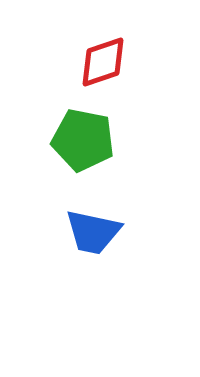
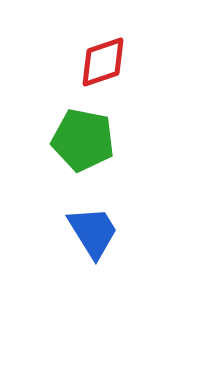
blue trapezoid: rotated 134 degrees counterclockwise
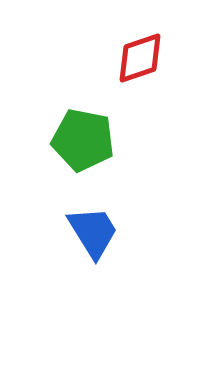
red diamond: moved 37 px right, 4 px up
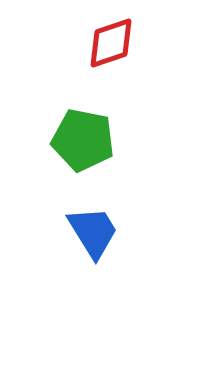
red diamond: moved 29 px left, 15 px up
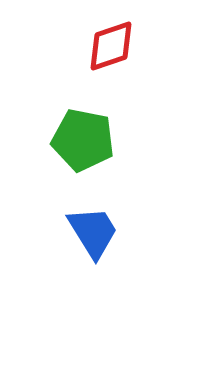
red diamond: moved 3 px down
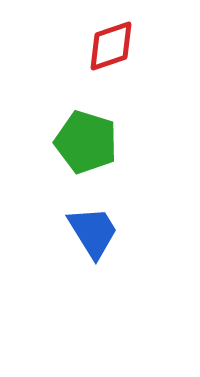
green pentagon: moved 3 px right, 2 px down; rotated 6 degrees clockwise
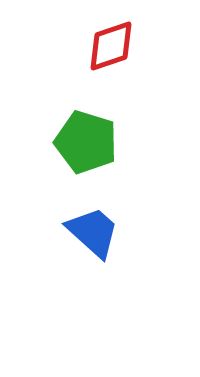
blue trapezoid: rotated 16 degrees counterclockwise
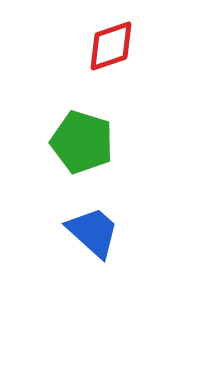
green pentagon: moved 4 px left
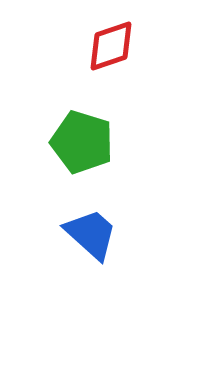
blue trapezoid: moved 2 px left, 2 px down
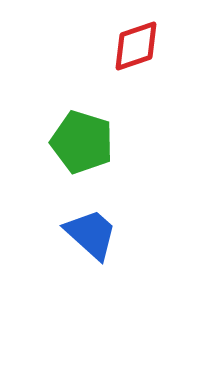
red diamond: moved 25 px right
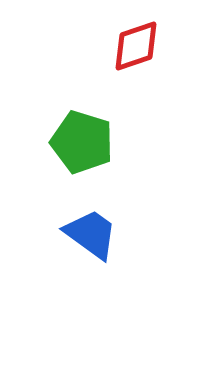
blue trapezoid: rotated 6 degrees counterclockwise
